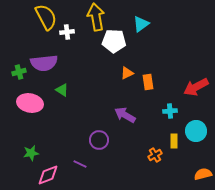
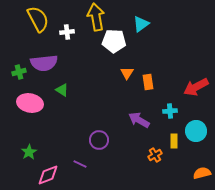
yellow semicircle: moved 8 px left, 2 px down
orange triangle: rotated 32 degrees counterclockwise
purple arrow: moved 14 px right, 5 px down
green star: moved 2 px left, 1 px up; rotated 21 degrees counterclockwise
orange semicircle: moved 1 px left, 1 px up
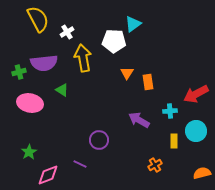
yellow arrow: moved 13 px left, 41 px down
cyan triangle: moved 8 px left
white cross: rotated 24 degrees counterclockwise
red arrow: moved 7 px down
orange cross: moved 10 px down
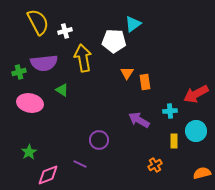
yellow semicircle: moved 3 px down
white cross: moved 2 px left, 1 px up; rotated 16 degrees clockwise
orange rectangle: moved 3 px left
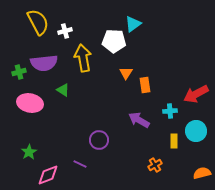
orange triangle: moved 1 px left
orange rectangle: moved 3 px down
green triangle: moved 1 px right
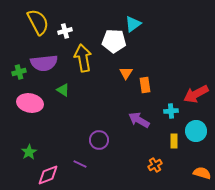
cyan cross: moved 1 px right
orange semicircle: rotated 30 degrees clockwise
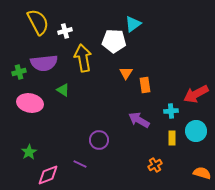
yellow rectangle: moved 2 px left, 3 px up
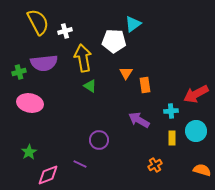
green triangle: moved 27 px right, 4 px up
orange semicircle: moved 3 px up
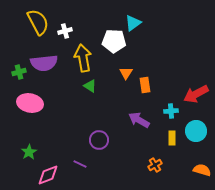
cyan triangle: moved 1 px up
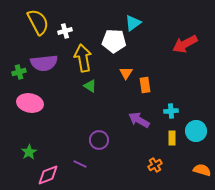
red arrow: moved 11 px left, 50 px up
